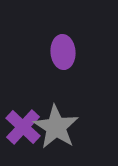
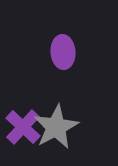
gray star: rotated 12 degrees clockwise
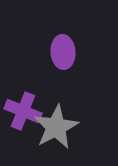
purple cross: moved 16 px up; rotated 21 degrees counterclockwise
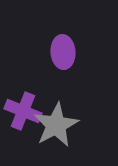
gray star: moved 2 px up
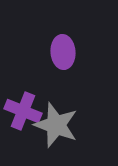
gray star: rotated 24 degrees counterclockwise
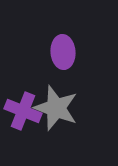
gray star: moved 17 px up
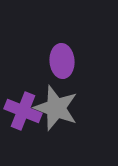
purple ellipse: moved 1 px left, 9 px down
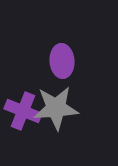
gray star: rotated 24 degrees counterclockwise
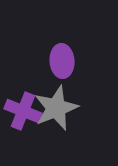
gray star: rotated 18 degrees counterclockwise
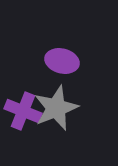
purple ellipse: rotated 72 degrees counterclockwise
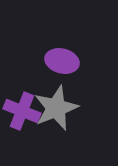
purple cross: moved 1 px left
